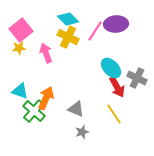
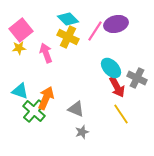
purple ellipse: rotated 10 degrees counterclockwise
yellow line: moved 7 px right
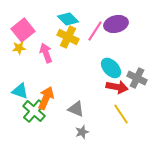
pink square: moved 2 px right
red arrow: rotated 50 degrees counterclockwise
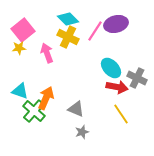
pink arrow: moved 1 px right
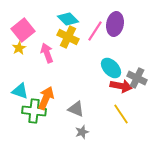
purple ellipse: moved 1 px left; rotated 65 degrees counterclockwise
yellow star: rotated 24 degrees counterclockwise
red arrow: moved 4 px right, 1 px up
green cross: rotated 35 degrees counterclockwise
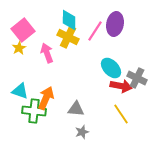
cyan diamond: moved 1 px right, 1 px down; rotated 45 degrees clockwise
gray triangle: rotated 18 degrees counterclockwise
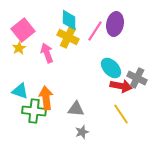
orange arrow: rotated 30 degrees counterclockwise
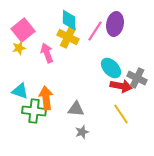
yellow star: rotated 16 degrees clockwise
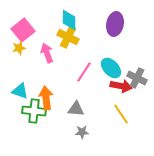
pink line: moved 11 px left, 41 px down
gray star: rotated 16 degrees clockwise
